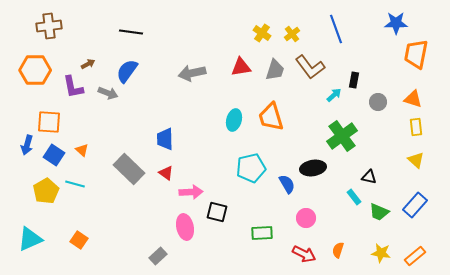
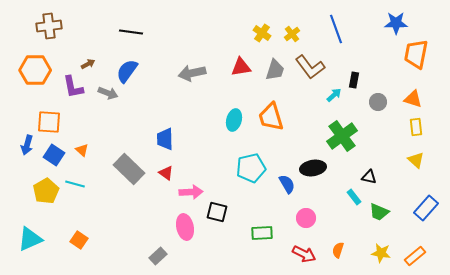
blue rectangle at (415, 205): moved 11 px right, 3 px down
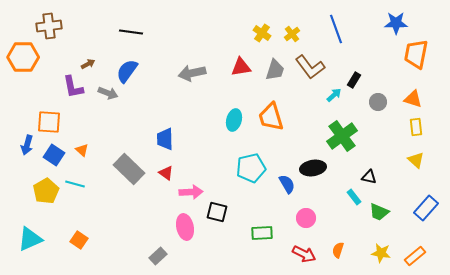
orange hexagon at (35, 70): moved 12 px left, 13 px up
black rectangle at (354, 80): rotated 21 degrees clockwise
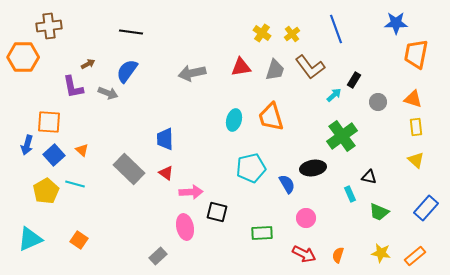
blue square at (54, 155): rotated 15 degrees clockwise
cyan rectangle at (354, 197): moved 4 px left, 3 px up; rotated 14 degrees clockwise
orange semicircle at (338, 250): moved 5 px down
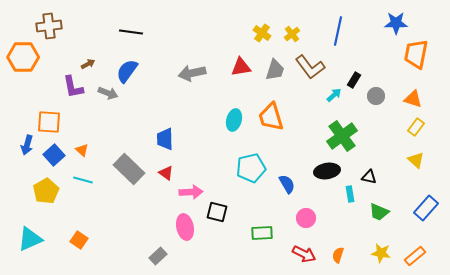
blue line at (336, 29): moved 2 px right, 2 px down; rotated 32 degrees clockwise
gray circle at (378, 102): moved 2 px left, 6 px up
yellow rectangle at (416, 127): rotated 42 degrees clockwise
black ellipse at (313, 168): moved 14 px right, 3 px down
cyan line at (75, 184): moved 8 px right, 4 px up
cyan rectangle at (350, 194): rotated 14 degrees clockwise
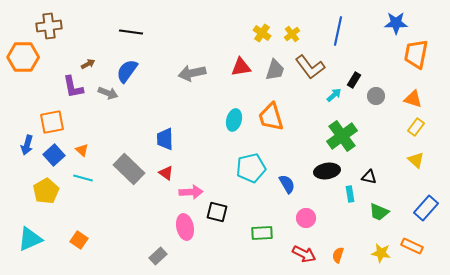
orange square at (49, 122): moved 3 px right; rotated 15 degrees counterclockwise
cyan line at (83, 180): moved 2 px up
orange rectangle at (415, 256): moved 3 px left, 10 px up; rotated 65 degrees clockwise
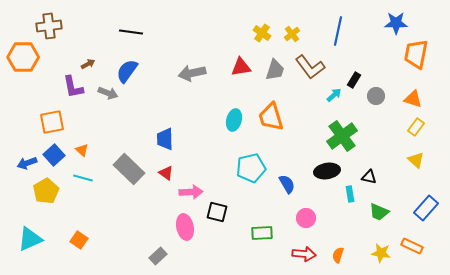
blue arrow at (27, 145): moved 18 px down; rotated 54 degrees clockwise
red arrow at (304, 254): rotated 20 degrees counterclockwise
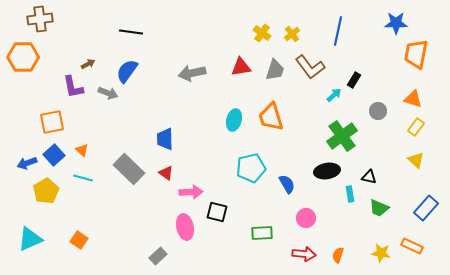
brown cross at (49, 26): moved 9 px left, 7 px up
gray circle at (376, 96): moved 2 px right, 15 px down
green trapezoid at (379, 212): moved 4 px up
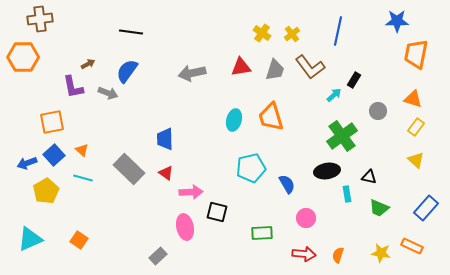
blue star at (396, 23): moved 1 px right, 2 px up
cyan rectangle at (350, 194): moved 3 px left
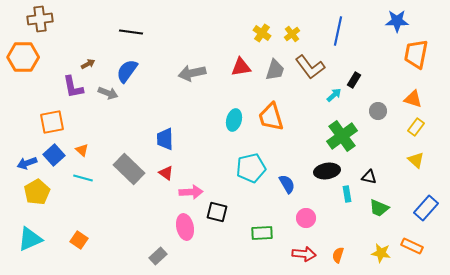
yellow pentagon at (46, 191): moved 9 px left, 1 px down
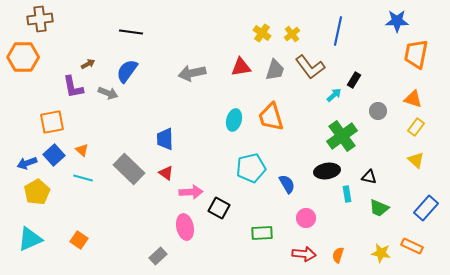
black square at (217, 212): moved 2 px right, 4 px up; rotated 15 degrees clockwise
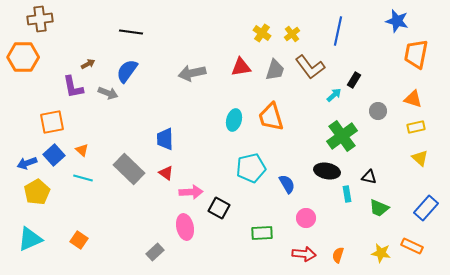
blue star at (397, 21): rotated 15 degrees clockwise
yellow rectangle at (416, 127): rotated 42 degrees clockwise
yellow triangle at (416, 160): moved 4 px right, 2 px up
black ellipse at (327, 171): rotated 20 degrees clockwise
gray rectangle at (158, 256): moved 3 px left, 4 px up
